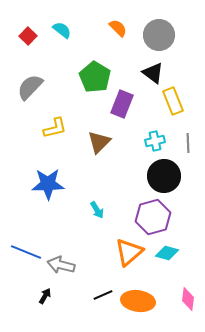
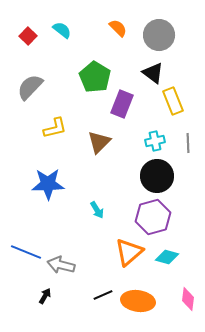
black circle: moved 7 px left
cyan diamond: moved 4 px down
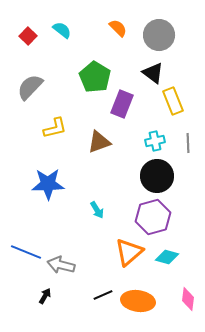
brown triangle: rotated 25 degrees clockwise
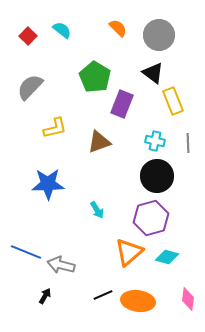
cyan cross: rotated 24 degrees clockwise
purple hexagon: moved 2 px left, 1 px down
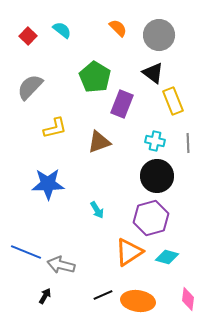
orange triangle: rotated 8 degrees clockwise
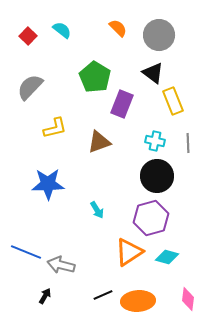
orange ellipse: rotated 12 degrees counterclockwise
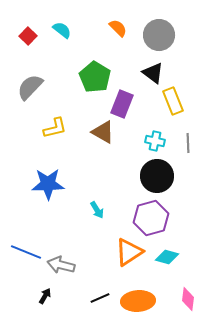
brown triangle: moved 4 px right, 10 px up; rotated 50 degrees clockwise
black line: moved 3 px left, 3 px down
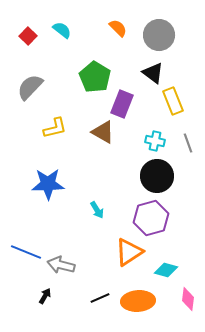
gray line: rotated 18 degrees counterclockwise
cyan diamond: moved 1 px left, 13 px down
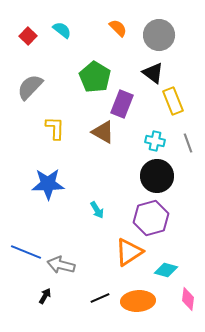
yellow L-shape: rotated 75 degrees counterclockwise
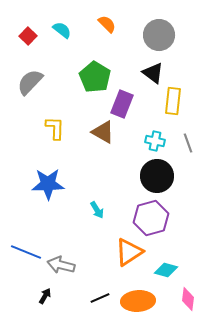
orange semicircle: moved 11 px left, 4 px up
gray semicircle: moved 5 px up
yellow rectangle: rotated 28 degrees clockwise
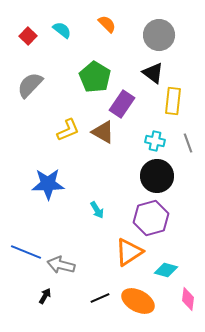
gray semicircle: moved 3 px down
purple rectangle: rotated 12 degrees clockwise
yellow L-shape: moved 13 px right, 2 px down; rotated 65 degrees clockwise
orange ellipse: rotated 32 degrees clockwise
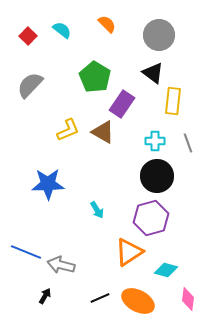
cyan cross: rotated 12 degrees counterclockwise
